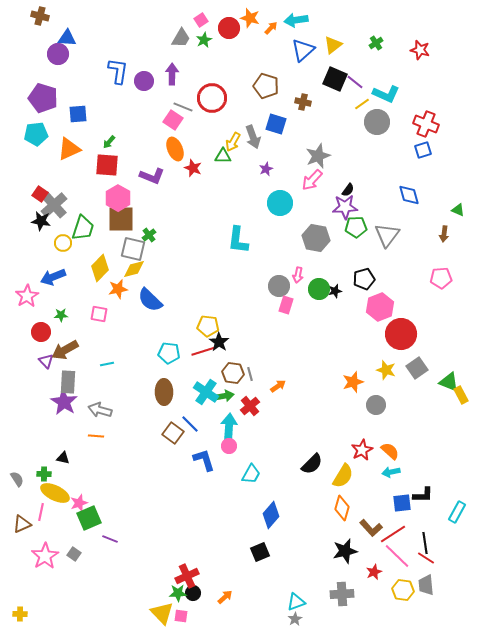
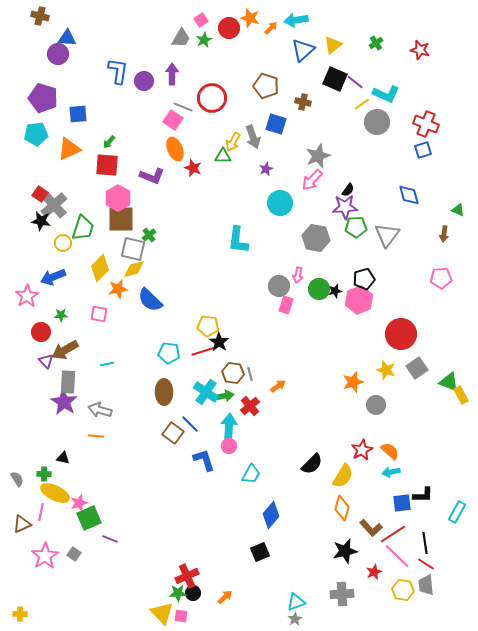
pink hexagon at (380, 307): moved 21 px left, 7 px up
red line at (426, 558): moved 6 px down
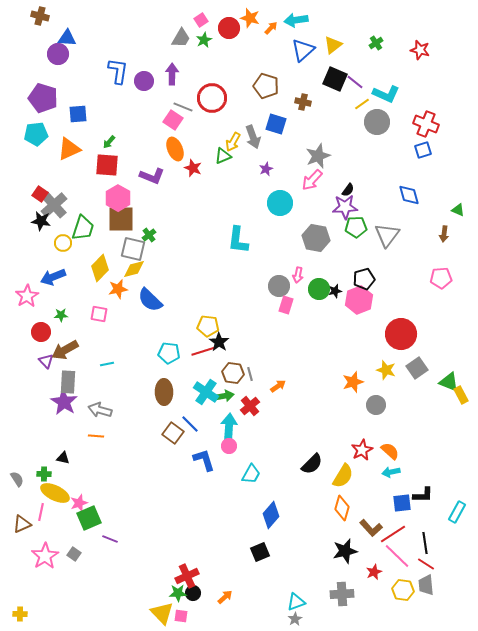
green triangle at (223, 156): rotated 24 degrees counterclockwise
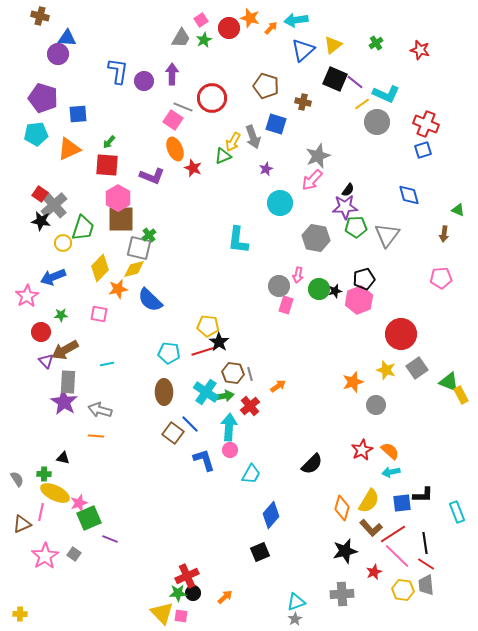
gray square at (133, 249): moved 6 px right, 1 px up
pink circle at (229, 446): moved 1 px right, 4 px down
yellow semicircle at (343, 476): moved 26 px right, 25 px down
cyan rectangle at (457, 512): rotated 50 degrees counterclockwise
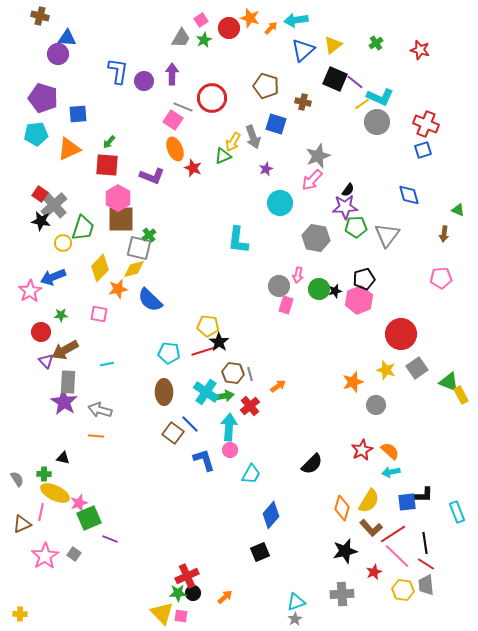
cyan L-shape at (386, 94): moved 6 px left, 3 px down
pink star at (27, 296): moved 3 px right, 5 px up
blue square at (402, 503): moved 5 px right, 1 px up
